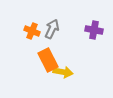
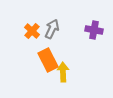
orange cross: rotated 21 degrees clockwise
yellow arrow: rotated 102 degrees counterclockwise
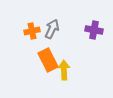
orange cross: rotated 35 degrees clockwise
yellow arrow: moved 1 px right, 2 px up
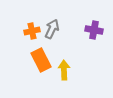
orange rectangle: moved 7 px left
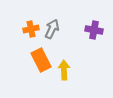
orange cross: moved 1 px left, 2 px up
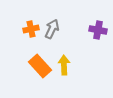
purple cross: moved 4 px right
orange rectangle: moved 1 px left, 6 px down; rotated 15 degrees counterclockwise
yellow arrow: moved 5 px up
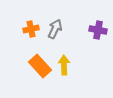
gray arrow: moved 3 px right
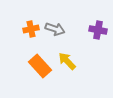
gray arrow: rotated 84 degrees clockwise
yellow arrow: moved 3 px right, 4 px up; rotated 42 degrees counterclockwise
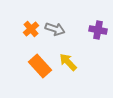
orange cross: rotated 28 degrees counterclockwise
yellow arrow: moved 1 px right, 1 px down
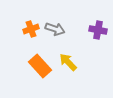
orange cross: rotated 21 degrees clockwise
